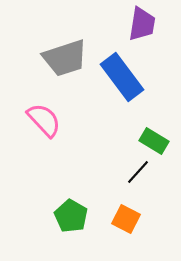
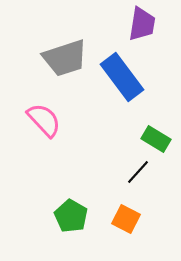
green rectangle: moved 2 px right, 2 px up
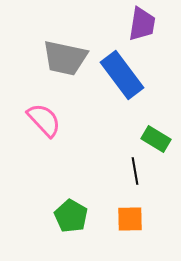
gray trapezoid: rotated 30 degrees clockwise
blue rectangle: moved 2 px up
black line: moved 3 px left, 1 px up; rotated 52 degrees counterclockwise
orange square: moved 4 px right; rotated 28 degrees counterclockwise
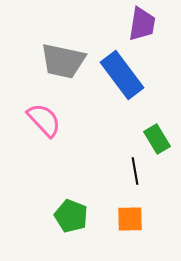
gray trapezoid: moved 2 px left, 3 px down
green rectangle: moved 1 px right; rotated 28 degrees clockwise
green pentagon: rotated 8 degrees counterclockwise
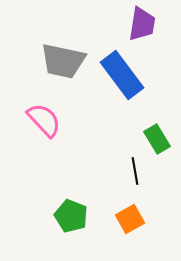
orange square: rotated 28 degrees counterclockwise
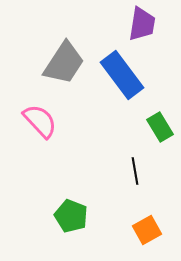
gray trapezoid: moved 1 px right, 2 px down; rotated 69 degrees counterclockwise
pink semicircle: moved 4 px left, 1 px down
green rectangle: moved 3 px right, 12 px up
orange square: moved 17 px right, 11 px down
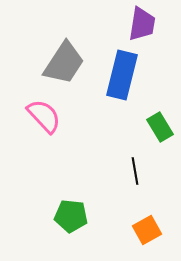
blue rectangle: rotated 51 degrees clockwise
pink semicircle: moved 4 px right, 5 px up
green pentagon: rotated 16 degrees counterclockwise
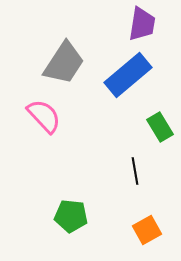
blue rectangle: moved 6 px right; rotated 36 degrees clockwise
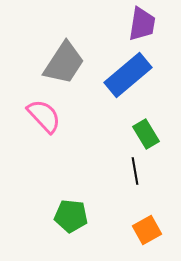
green rectangle: moved 14 px left, 7 px down
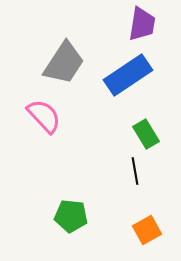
blue rectangle: rotated 6 degrees clockwise
